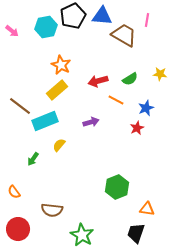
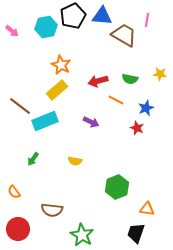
green semicircle: rotated 42 degrees clockwise
purple arrow: rotated 42 degrees clockwise
red star: rotated 24 degrees counterclockwise
yellow semicircle: moved 16 px right, 16 px down; rotated 120 degrees counterclockwise
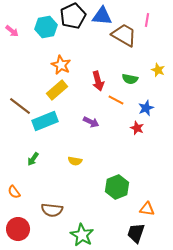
yellow star: moved 2 px left, 4 px up; rotated 16 degrees clockwise
red arrow: rotated 90 degrees counterclockwise
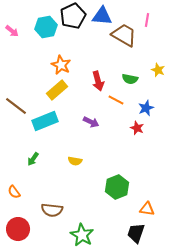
brown line: moved 4 px left
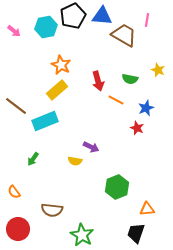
pink arrow: moved 2 px right
purple arrow: moved 25 px down
orange triangle: rotated 14 degrees counterclockwise
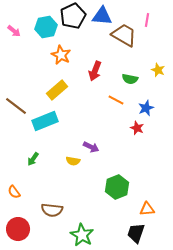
orange star: moved 10 px up
red arrow: moved 3 px left, 10 px up; rotated 36 degrees clockwise
yellow semicircle: moved 2 px left
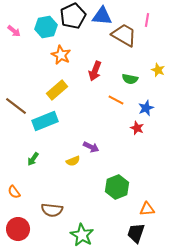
yellow semicircle: rotated 32 degrees counterclockwise
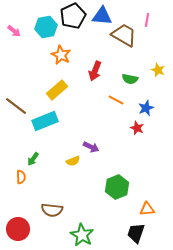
orange semicircle: moved 7 px right, 15 px up; rotated 144 degrees counterclockwise
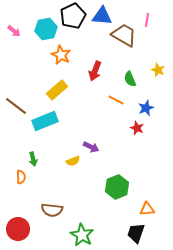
cyan hexagon: moved 2 px down
green semicircle: rotated 56 degrees clockwise
green arrow: rotated 48 degrees counterclockwise
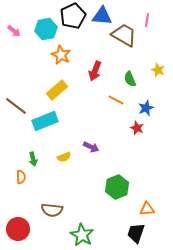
yellow semicircle: moved 9 px left, 4 px up
